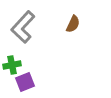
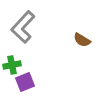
brown semicircle: moved 9 px right, 16 px down; rotated 96 degrees clockwise
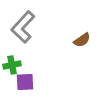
brown semicircle: rotated 66 degrees counterclockwise
purple square: rotated 18 degrees clockwise
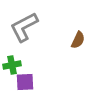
gray L-shape: moved 1 px right; rotated 20 degrees clockwise
brown semicircle: moved 4 px left; rotated 30 degrees counterclockwise
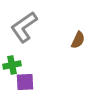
gray L-shape: rotated 8 degrees counterclockwise
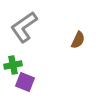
green cross: moved 1 px right
purple square: rotated 24 degrees clockwise
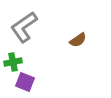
brown semicircle: rotated 30 degrees clockwise
green cross: moved 3 px up
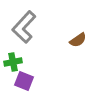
gray L-shape: rotated 12 degrees counterclockwise
purple square: moved 1 px left, 1 px up
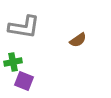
gray L-shape: rotated 124 degrees counterclockwise
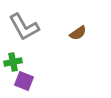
gray L-shape: rotated 52 degrees clockwise
brown semicircle: moved 7 px up
